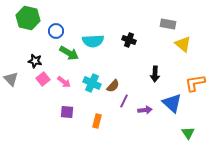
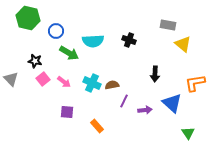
gray rectangle: moved 1 px down
brown semicircle: moved 1 px left, 1 px up; rotated 144 degrees counterclockwise
orange rectangle: moved 5 px down; rotated 56 degrees counterclockwise
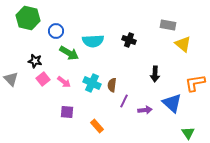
brown semicircle: rotated 72 degrees counterclockwise
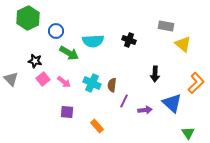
green hexagon: rotated 20 degrees clockwise
gray rectangle: moved 2 px left, 1 px down
orange L-shape: moved 1 px right; rotated 145 degrees clockwise
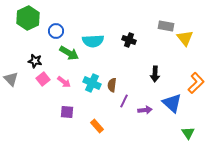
yellow triangle: moved 2 px right, 6 px up; rotated 12 degrees clockwise
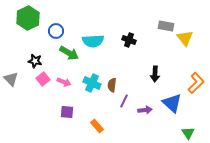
pink arrow: rotated 16 degrees counterclockwise
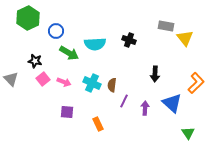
cyan semicircle: moved 2 px right, 3 px down
purple arrow: moved 2 px up; rotated 80 degrees counterclockwise
orange rectangle: moved 1 px right, 2 px up; rotated 16 degrees clockwise
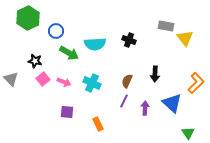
brown semicircle: moved 15 px right, 4 px up; rotated 16 degrees clockwise
